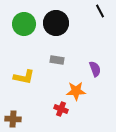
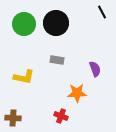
black line: moved 2 px right, 1 px down
orange star: moved 1 px right, 2 px down
red cross: moved 7 px down
brown cross: moved 1 px up
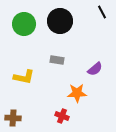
black circle: moved 4 px right, 2 px up
purple semicircle: rotated 70 degrees clockwise
red cross: moved 1 px right
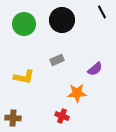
black circle: moved 2 px right, 1 px up
gray rectangle: rotated 32 degrees counterclockwise
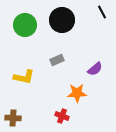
green circle: moved 1 px right, 1 px down
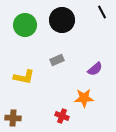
orange star: moved 7 px right, 5 px down
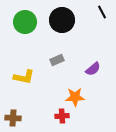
green circle: moved 3 px up
purple semicircle: moved 2 px left
orange star: moved 9 px left, 1 px up
red cross: rotated 24 degrees counterclockwise
